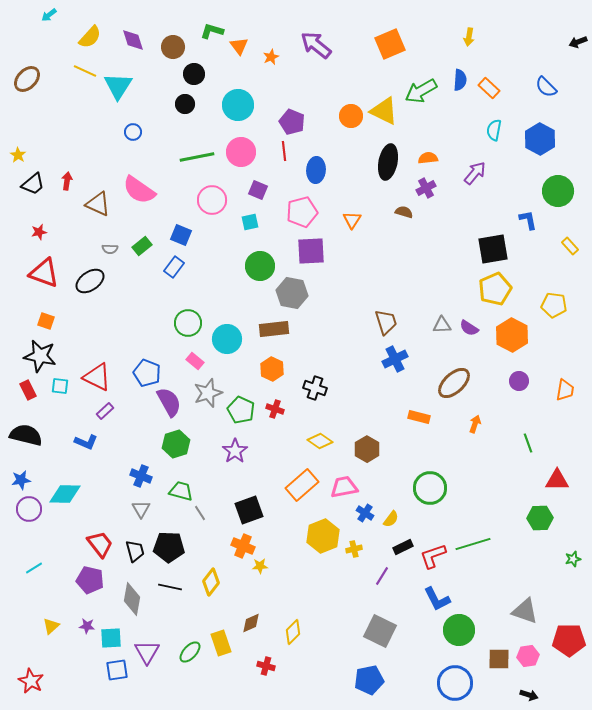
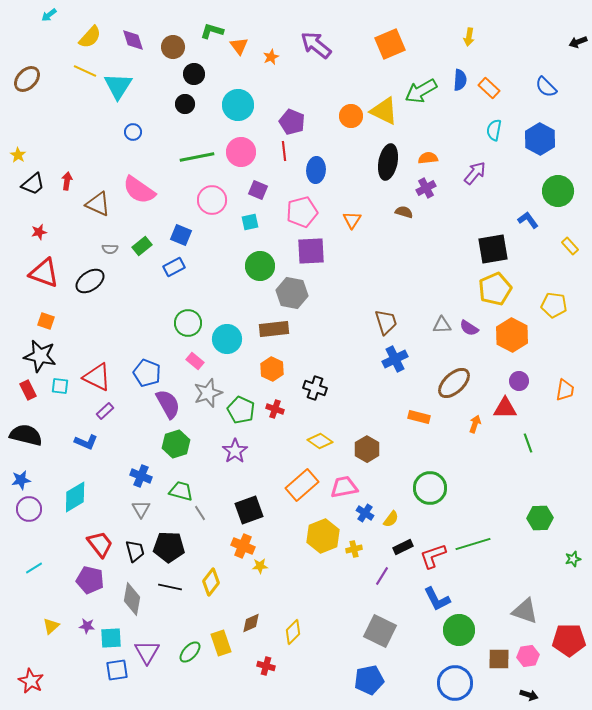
blue L-shape at (528, 220): rotated 25 degrees counterclockwise
blue rectangle at (174, 267): rotated 25 degrees clockwise
purple semicircle at (169, 402): moved 1 px left, 2 px down
red triangle at (557, 480): moved 52 px left, 72 px up
cyan diamond at (65, 494): moved 10 px right, 3 px down; rotated 32 degrees counterclockwise
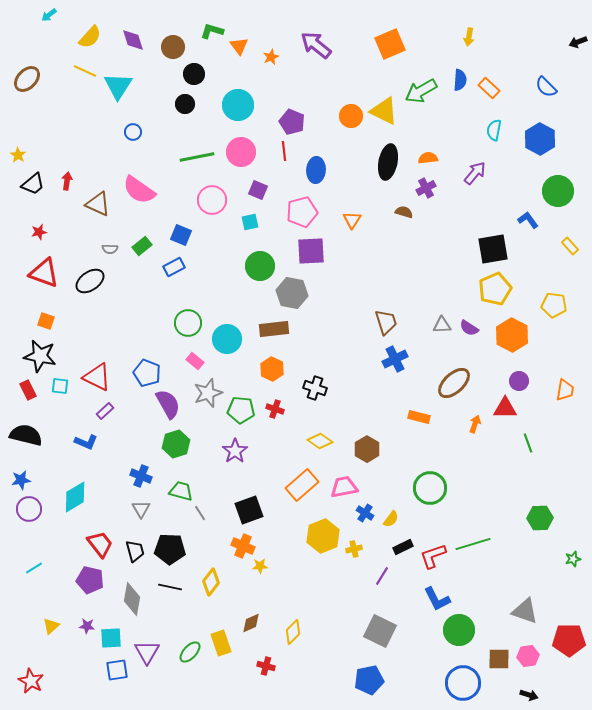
green pentagon at (241, 410): rotated 20 degrees counterclockwise
black pentagon at (169, 547): moved 1 px right, 2 px down
blue circle at (455, 683): moved 8 px right
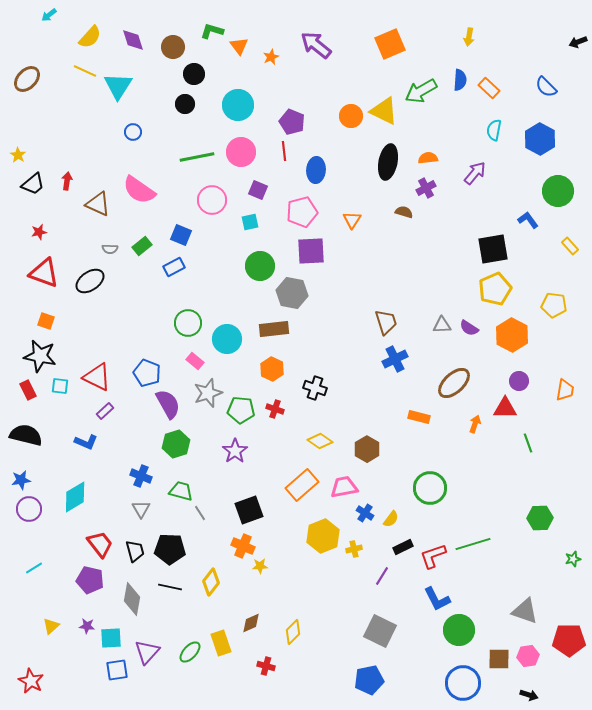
purple triangle at (147, 652): rotated 12 degrees clockwise
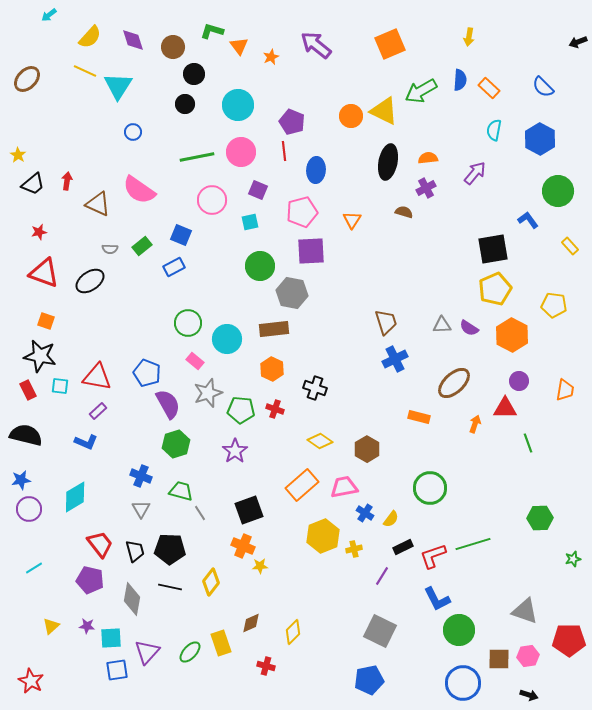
blue semicircle at (546, 87): moved 3 px left
red triangle at (97, 377): rotated 16 degrees counterclockwise
purple rectangle at (105, 411): moved 7 px left
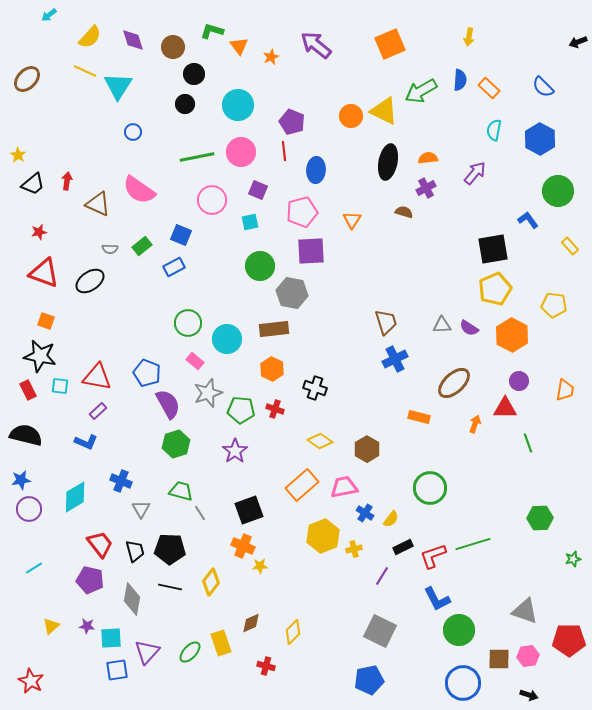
blue cross at (141, 476): moved 20 px left, 5 px down
